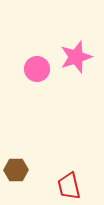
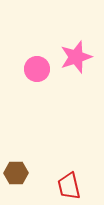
brown hexagon: moved 3 px down
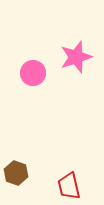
pink circle: moved 4 px left, 4 px down
brown hexagon: rotated 20 degrees clockwise
